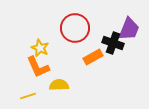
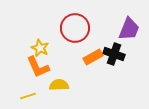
black cross: moved 1 px right, 11 px down
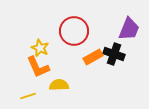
red circle: moved 1 px left, 3 px down
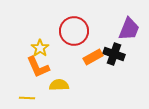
yellow star: rotated 12 degrees clockwise
yellow line: moved 1 px left, 2 px down; rotated 21 degrees clockwise
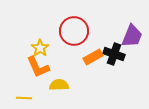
purple trapezoid: moved 3 px right, 7 px down
yellow line: moved 3 px left
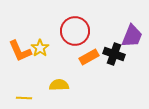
red circle: moved 1 px right
orange rectangle: moved 4 px left
orange L-shape: moved 18 px left, 16 px up
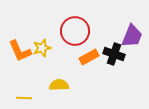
yellow star: moved 2 px right; rotated 18 degrees clockwise
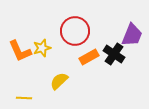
purple trapezoid: moved 1 px up
black cross: rotated 15 degrees clockwise
yellow semicircle: moved 4 px up; rotated 42 degrees counterclockwise
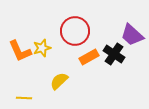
purple trapezoid: rotated 110 degrees clockwise
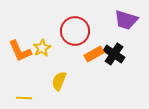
purple trapezoid: moved 6 px left, 15 px up; rotated 25 degrees counterclockwise
yellow star: rotated 12 degrees counterclockwise
orange rectangle: moved 5 px right, 3 px up
yellow semicircle: rotated 24 degrees counterclockwise
